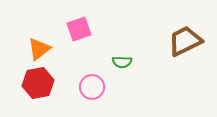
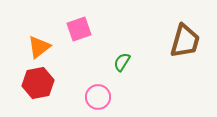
brown trapezoid: rotated 132 degrees clockwise
orange triangle: moved 2 px up
green semicircle: rotated 120 degrees clockwise
pink circle: moved 6 px right, 10 px down
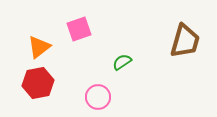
green semicircle: rotated 24 degrees clockwise
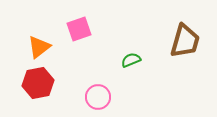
green semicircle: moved 9 px right, 2 px up; rotated 12 degrees clockwise
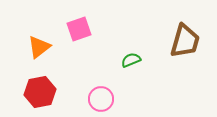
red hexagon: moved 2 px right, 9 px down
pink circle: moved 3 px right, 2 px down
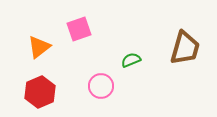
brown trapezoid: moved 7 px down
red hexagon: rotated 12 degrees counterclockwise
pink circle: moved 13 px up
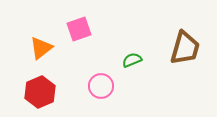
orange triangle: moved 2 px right, 1 px down
green semicircle: moved 1 px right
